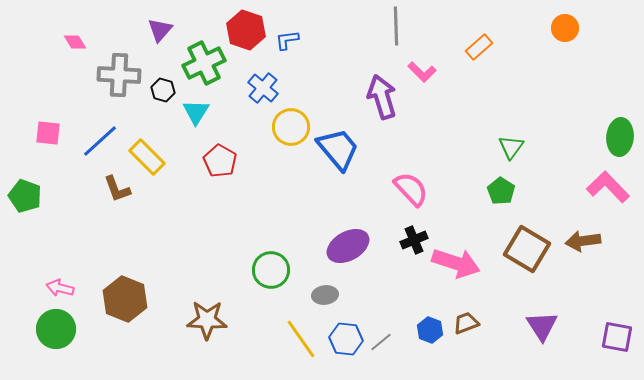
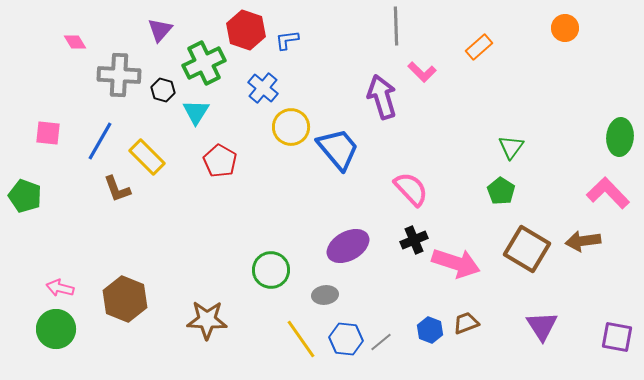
blue line at (100, 141): rotated 18 degrees counterclockwise
pink L-shape at (608, 187): moved 6 px down
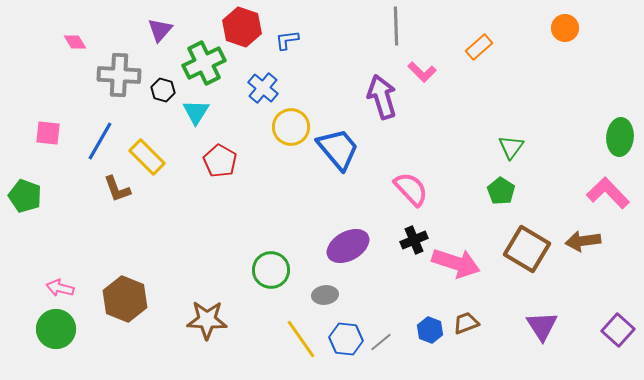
red hexagon at (246, 30): moved 4 px left, 3 px up
purple square at (617, 337): moved 1 px right, 7 px up; rotated 32 degrees clockwise
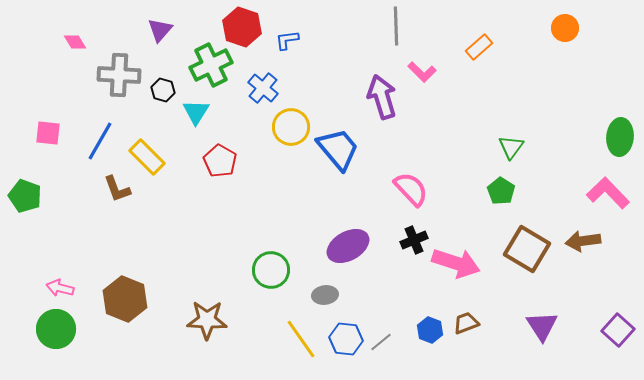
green cross at (204, 63): moved 7 px right, 2 px down
